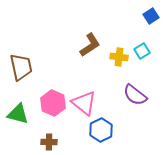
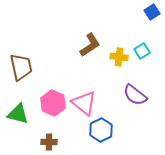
blue square: moved 1 px right, 4 px up
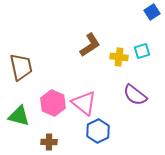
cyan square: rotated 14 degrees clockwise
green triangle: moved 1 px right, 2 px down
blue hexagon: moved 3 px left, 1 px down
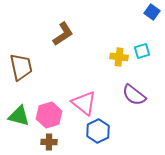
blue square: rotated 21 degrees counterclockwise
brown L-shape: moved 27 px left, 11 px up
purple semicircle: moved 1 px left
pink hexagon: moved 4 px left, 12 px down; rotated 20 degrees clockwise
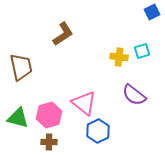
blue square: rotated 28 degrees clockwise
green triangle: moved 1 px left, 2 px down
